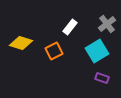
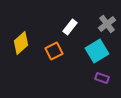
yellow diamond: rotated 60 degrees counterclockwise
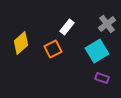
white rectangle: moved 3 px left
orange square: moved 1 px left, 2 px up
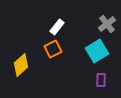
white rectangle: moved 10 px left
yellow diamond: moved 22 px down
purple rectangle: moved 1 px left, 2 px down; rotated 72 degrees clockwise
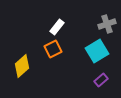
gray cross: rotated 18 degrees clockwise
yellow diamond: moved 1 px right, 1 px down
purple rectangle: rotated 48 degrees clockwise
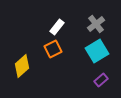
gray cross: moved 11 px left; rotated 18 degrees counterclockwise
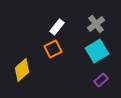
yellow diamond: moved 4 px down
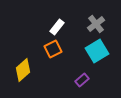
yellow diamond: moved 1 px right
purple rectangle: moved 19 px left
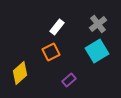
gray cross: moved 2 px right
orange square: moved 2 px left, 3 px down
yellow diamond: moved 3 px left, 3 px down
purple rectangle: moved 13 px left
